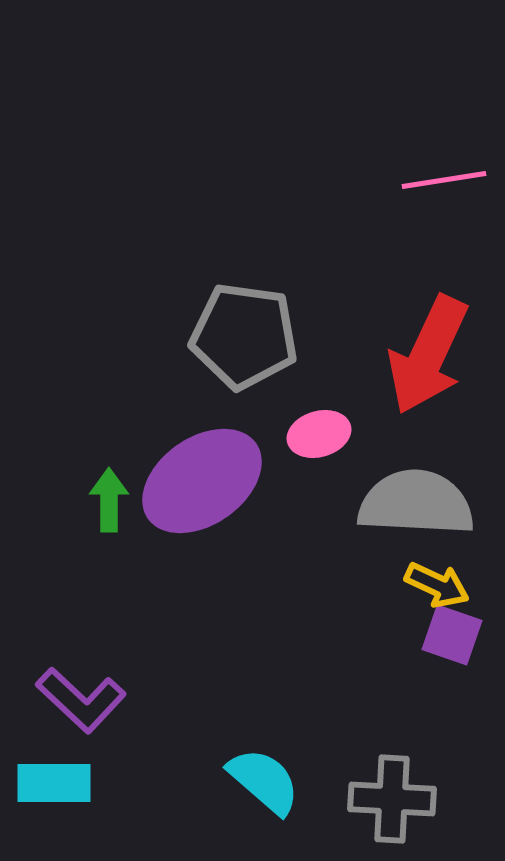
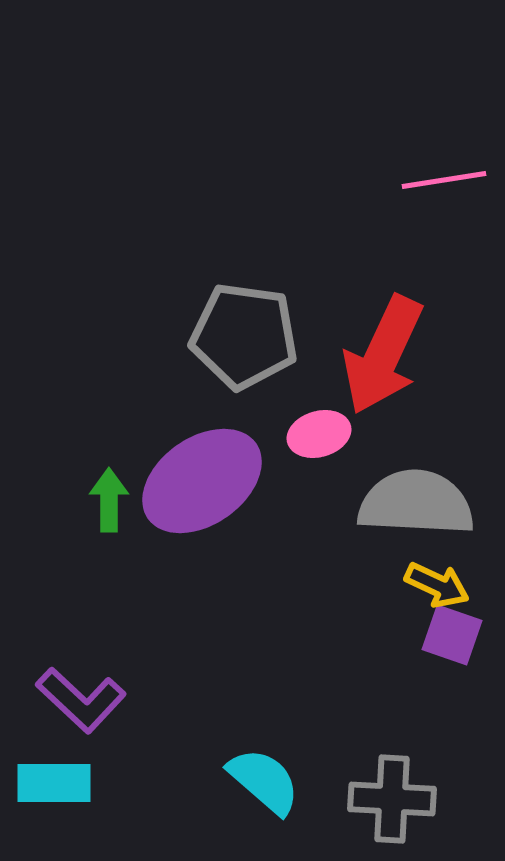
red arrow: moved 45 px left
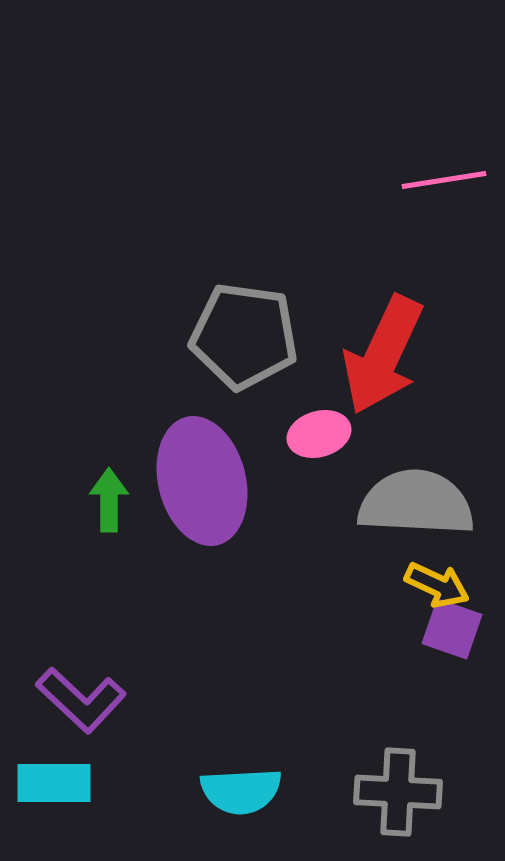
purple ellipse: rotated 69 degrees counterclockwise
purple square: moved 6 px up
cyan semicircle: moved 23 px left, 10 px down; rotated 136 degrees clockwise
gray cross: moved 6 px right, 7 px up
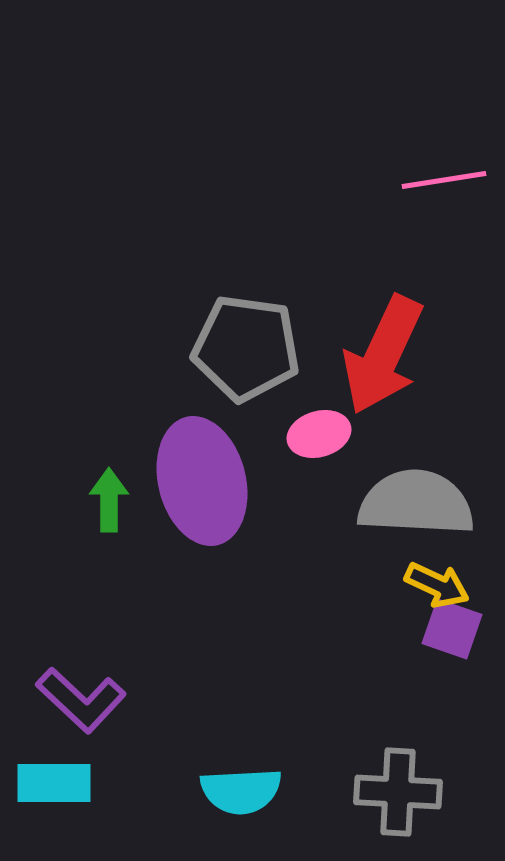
gray pentagon: moved 2 px right, 12 px down
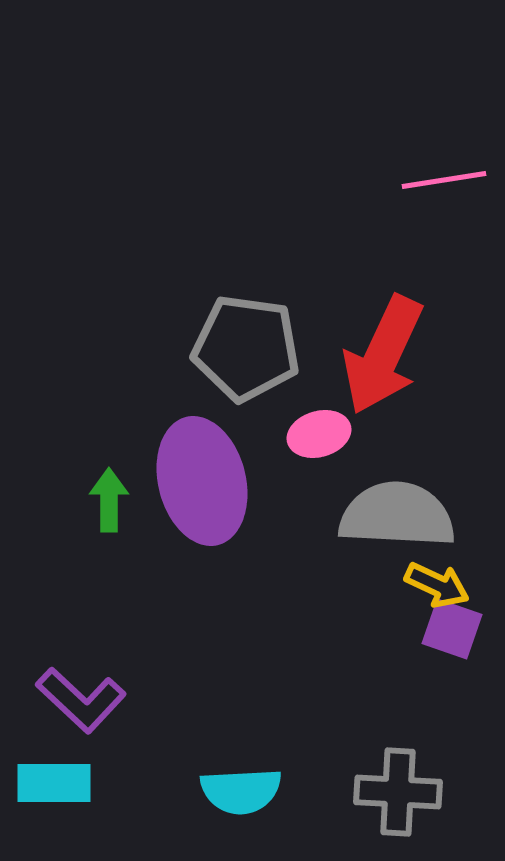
gray semicircle: moved 19 px left, 12 px down
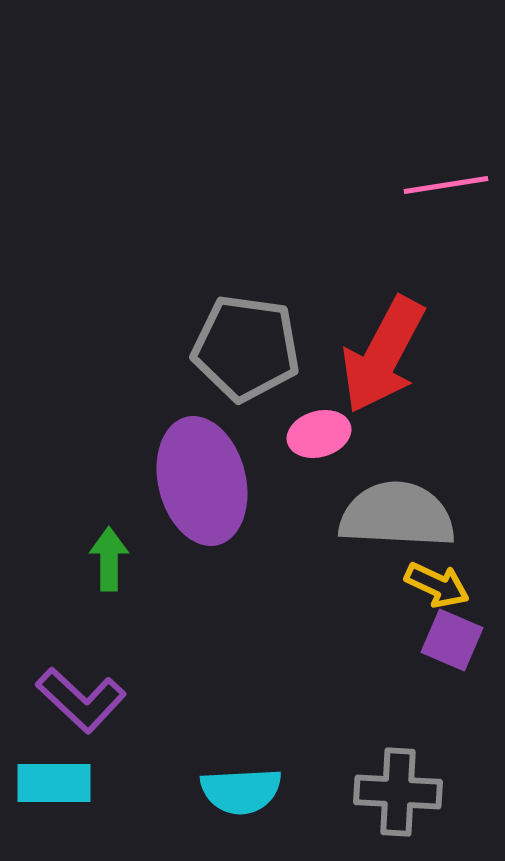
pink line: moved 2 px right, 5 px down
red arrow: rotated 3 degrees clockwise
green arrow: moved 59 px down
purple square: moved 11 px down; rotated 4 degrees clockwise
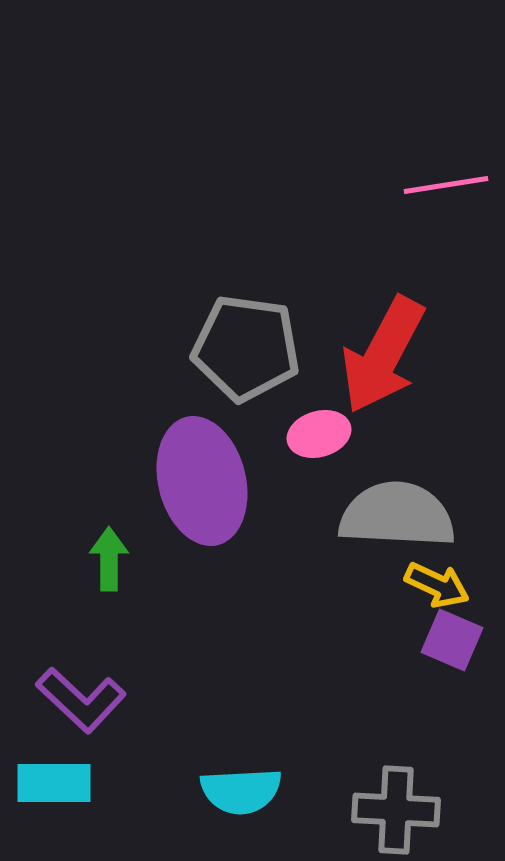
gray cross: moved 2 px left, 18 px down
